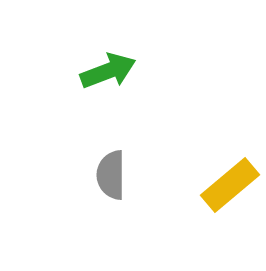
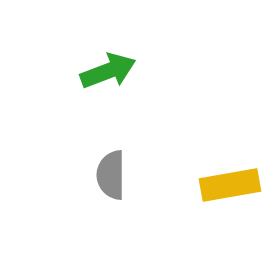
yellow rectangle: rotated 30 degrees clockwise
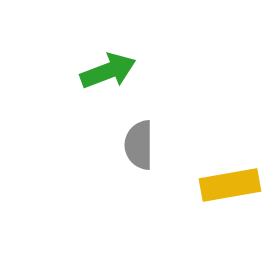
gray semicircle: moved 28 px right, 30 px up
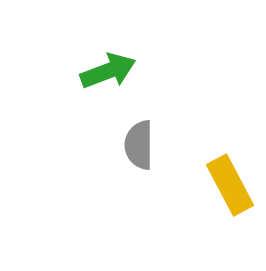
yellow rectangle: rotated 72 degrees clockwise
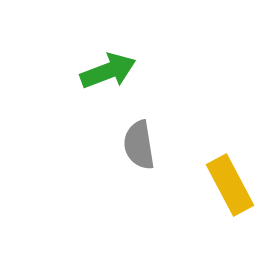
gray semicircle: rotated 9 degrees counterclockwise
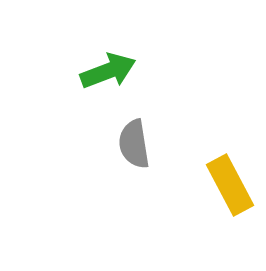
gray semicircle: moved 5 px left, 1 px up
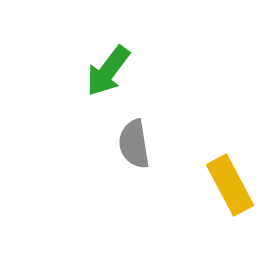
green arrow: rotated 148 degrees clockwise
